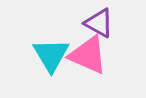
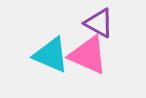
cyan triangle: rotated 36 degrees counterclockwise
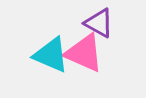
pink triangle: moved 4 px left, 2 px up
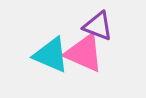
purple triangle: moved 1 px left, 3 px down; rotated 8 degrees counterclockwise
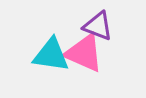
cyan triangle: rotated 15 degrees counterclockwise
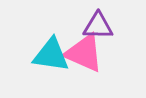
purple triangle: rotated 20 degrees counterclockwise
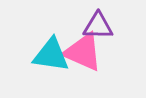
pink triangle: moved 1 px left, 1 px up
